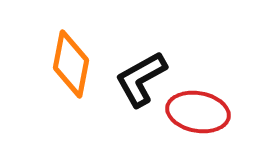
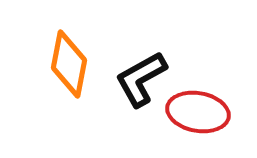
orange diamond: moved 2 px left
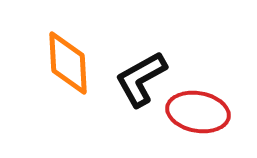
orange diamond: moved 1 px left, 1 px up; rotated 14 degrees counterclockwise
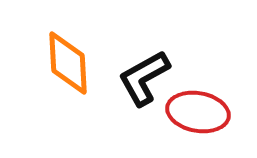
black L-shape: moved 3 px right, 1 px up
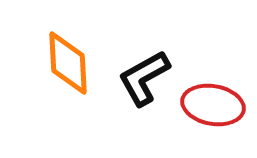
red ellipse: moved 15 px right, 7 px up
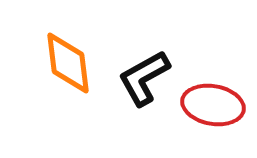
orange diamond: rotated 4 degrees counterclockwise
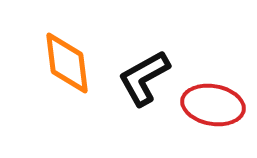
orange diamond: moved 1 px left
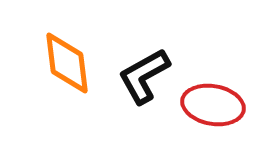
black L-shape: moved 2 px up
